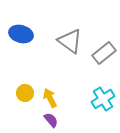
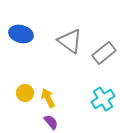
yellow arrow: moved 2 px left
purple semicircle: moved 2 px down
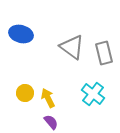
gray triangle: moved 2 px right, 6 px down
gray rectangle: rotated 65 degrees counterclockwise
cyan cross: moved 10 px left, 5 px up; rotated 20 degrees counterclockwise
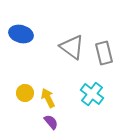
cyan cross: moved 1 px left
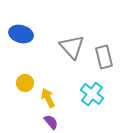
gray triangle: rotated 12 degrees clockwise
gray rectangle: moved 4 px down
yellow circle: moved 10 px up
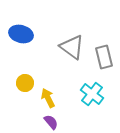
gray triangle: rotated 12 degrees counterclockwise
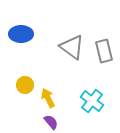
blue ellipse: rotated 15 degrees counterclockwise
gray rectangle: moved 6 px up
yellow circle: moved 2 px down
cyan cross: moved 7 px down
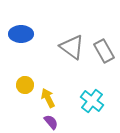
gray rectangle: rotated 15 degrees counterclockwise
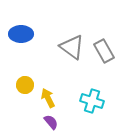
cyan cross: rotated 20 degrees counterclockwise
